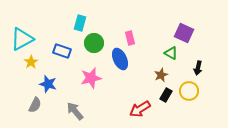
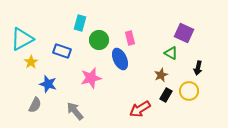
green circle: moved 5 px right, 3 px up
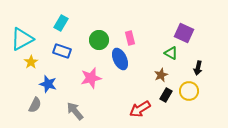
cyan rectangle: moved 19 px left; rotated 14 degrees clockwise
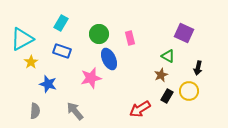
green circle: moved 6 px up
green triangle: moved 3 px left, 3 px down
blue ellipse: moved 11 px left
black rectangle: moved 1 px right, 1 px down
gray semicircle: moved 6 px down; rotated 21 degrees counterclockwise
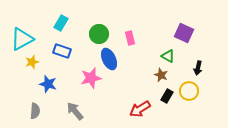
yellow star: moved 1 px right; rotated 16 degrees clockwise
brown star: rotated 24 degrees counterclockwise
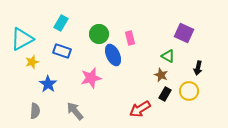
blue ellipse: moved 4 px right, 4 px up
blue star: rotated 18 degrees clockwise
black rectangle: moved 2 px left, 2 px up
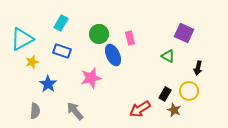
brown star: moved 13 px right, 35 px down
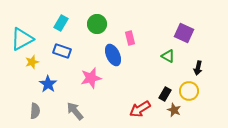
green circle: moved 2 px left, 10 px up
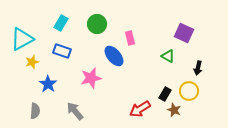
blue ellipse: moved 1 px right, 1 px down; rotated 15 degrees counterclockwise
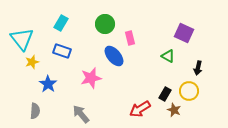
green circle: moved 8 px right
cyan triangle: rotated 40 degrees counterclockwise
gray arrow: moved 6 px right, 3 px down
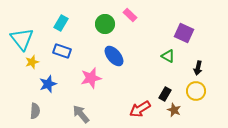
pink rectangle: moved 23 px up; rotated 32 degrees counterclockwise
blue star: rotated 18 degrees clockwise
yellow circle: moved 7 px right
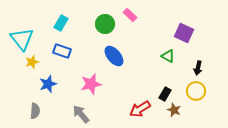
pink star: moved 6 px down
